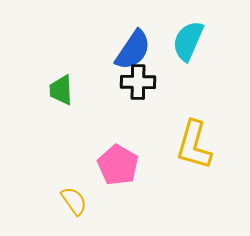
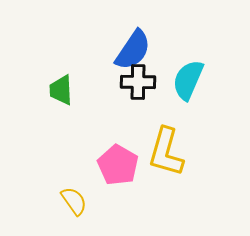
cyan semicircle: moved 39 px down
yellow L-shape: moved 28 px left, 7 px down
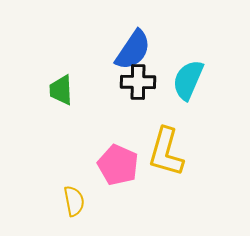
pink pentagon: rotated 6 degrees counterclockwise
yellow semicircle: rotated 24 degrees clockwise
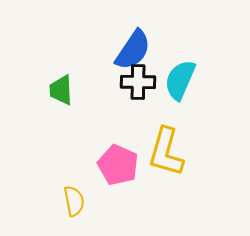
cyan semicircle: moved 8 px left
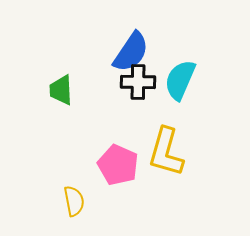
blue semicircle: moved 2 px left, 2 px down
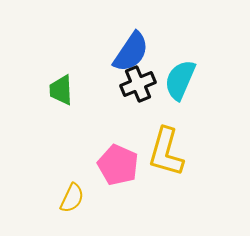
black cross: moved 2 px down; rotated 24 degrees counterclockwise
yellow semicircle: moved 2 px left, 3 px up; rotated 36 degrees clockwise
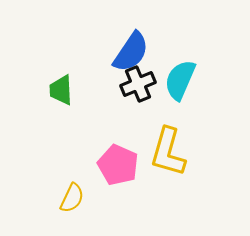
yellow L-shape: moved 2 px right
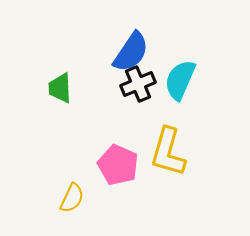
green trapezoid: moved 1 px left, 2 px up
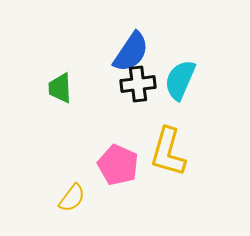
black cross: rotated 16 degrees clockwise
yellow semicircle: rotated 12 degrees clockwise
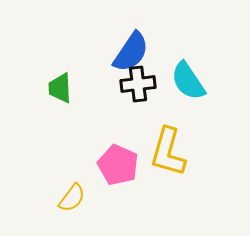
cyan semicircle: moved 8 px right, 1 px down; rotated 57 degrees counterclockwise
